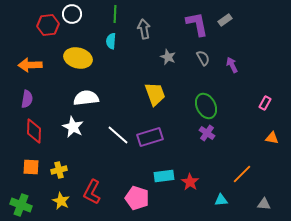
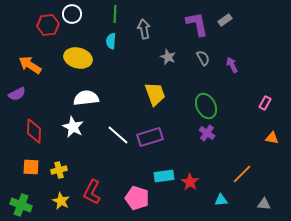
orange arrow: rotated 35 degrees clockwise
purple semicircle: moved 10 px left, 5 px up; rotated 54 degrees clockwise
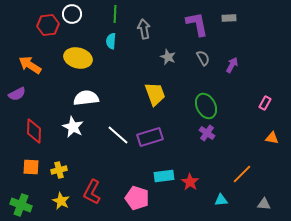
gray rectangle: moved 4 px right, 2 px up; rotated 32 degrees clockwise
purple arrow: rotated 56 degrees clockwise
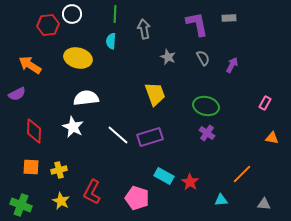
green ellipse: rotated 50 degrees counterclockwise
cyan rectangle: rotated 36 degrees clockwise
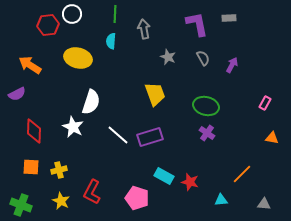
white semicircle: moved 5 px right, 4 px down; rotated 115 degrees clockwise
red star: rotated 18 degrees counterclockwise
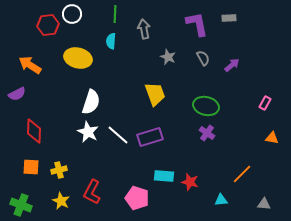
purple arrow: rotated 21 degrees clockwise
white star: moved 15 px right, 5 px down
cyan rectangle: rotated 24 degrees counterclockwise
